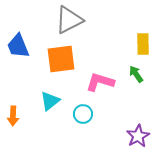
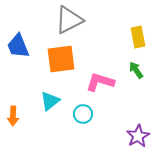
yellow rectangle: moved 5 px left, 7 px up; rotated 10 degrees counterclockwise
green arrow: moved 4 px up
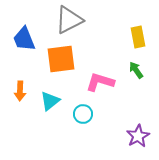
blue trapezoid: moved 6 px right, 7 px up
orange arrow: moved 7 px right, 25 px up
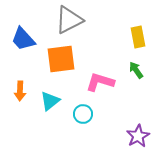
blue trapezoid: moved 1 px left; rotated 20 degrees counterclockwise
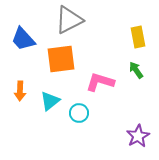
cyan circle: moved 4 px left, 1 px up
